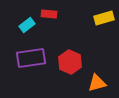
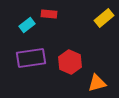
yellow rectangle: rotated 24 degrees counterclockwise
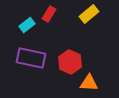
red rectangle: rotated 63 degrees counterclockwise
yellow rectangle: moved 15 px left, 4 px up
purple rectangle: rotated 20 degrees clockwise
orange triangle: moved 8 px left; rotated 18 degrees clockwise
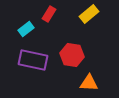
cyan rectangle: moved 1 px left, 4 px down
purple rectangle: moved 2 px right, 2 px down
red hexagon: moved 2 px right, 7 px up; rotated 15 degrees counterclockwise
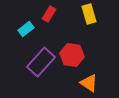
yellow rectangle: rotated 66 degrees counterclockwise
purple rectangle: moved 8 px right, 2 px down; rotated 60 degrees counterclockwise
orange triangle: rotated 30 degrees clockwise
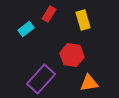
yellow rectangle: moved 6 px left, 6 px down
purple rectangle: moved 17 px down
orange triangle: rotated 42 degrees counterclockwise
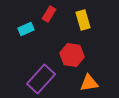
cyan rectangle: rotated 14 degrees clockwise
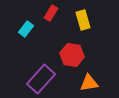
red rectangle: moved 2 px right, 1 px up
cyan rectangle: rotated 28 degrees counterclockwise
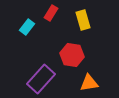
cyan rectangle: moved 1 px right, 2 px up
